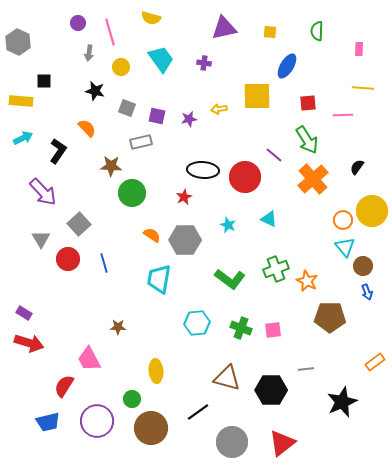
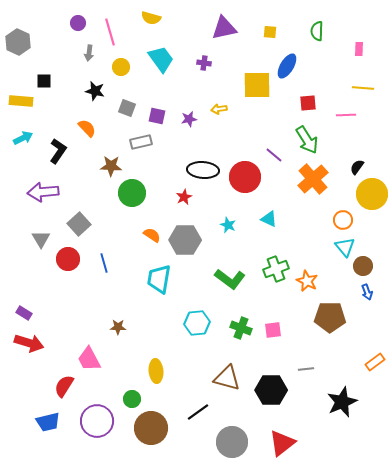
yellow square at (257, 96): moved 11 px up
pink line at (343, 115): moved 3 px right
purple arrow at (43, 192): rotated 128 degrees clockwise
yellow circle at (372, 211): moved 17 px up
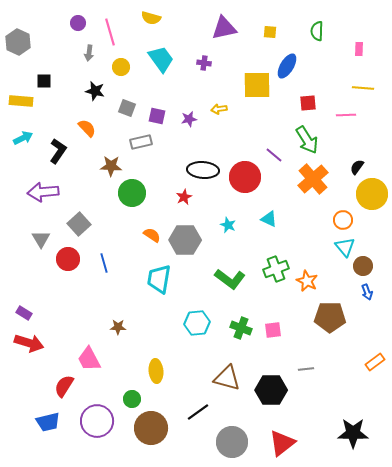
black star at (342, 402): moved 11 px right, 31 px down; rotated 24 degrees clockwise
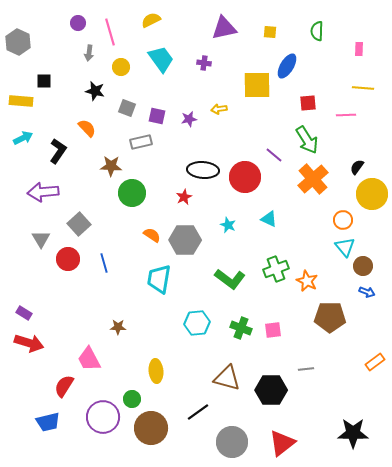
yellow semicircle at (151, 18): moved 2 px down; rotated 138 degrees clockwise
blue arrow at (367, 292): rotated 49 degrees counterclockwise
purple circle at (97, 421): moved 6 px right, 4 px up
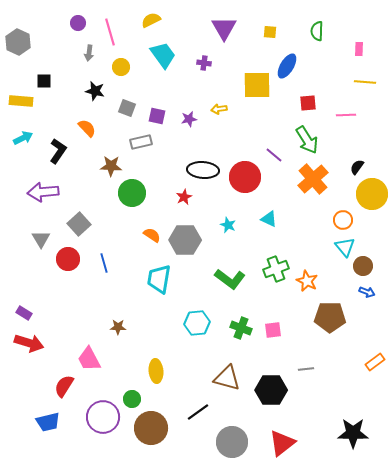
purple triangle at (224, 28): rotated 48 degrees counterclockwise
cyan trapezoid at (161, 59): moved 2 px right, 4 px up
yellow line at (363, 88): moved 2 px right, 6 px up
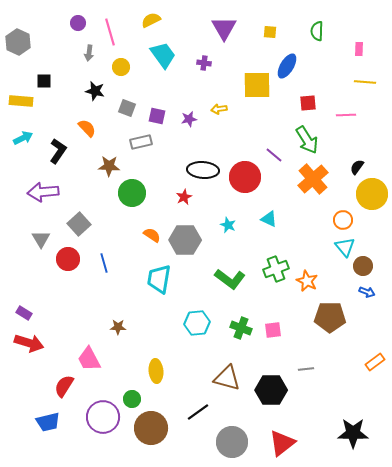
brown star at (111, 166): moved 2 px left
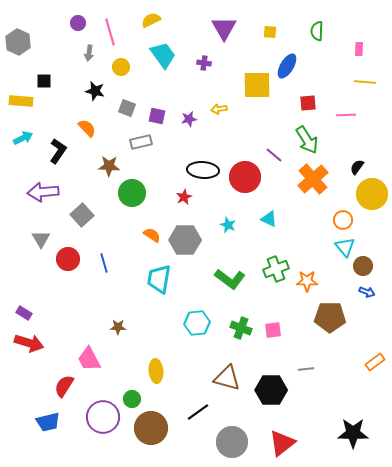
gray square at (79, 224): moved 3 px right, 9 px up
orange star at (307, 281): rotated 25 degrees counterclockwise
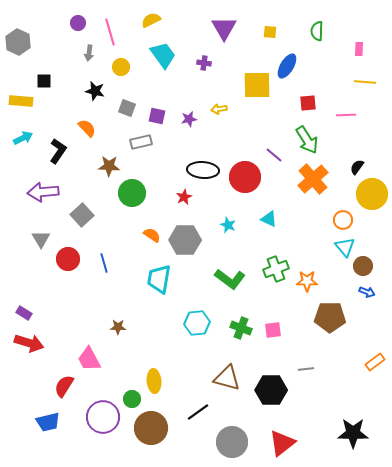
yellow ellipse at (156, 371): moved 2 px left, 10 px down
